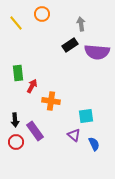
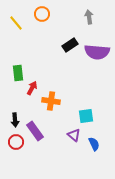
gray arrow: moved 8 px right, 7 px up
red arrow: moved 2 px down
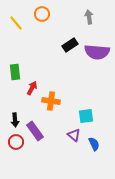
green rectangle: moved 3 px left, 1 px up
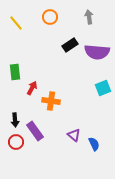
orange circle: moved 8 px right, 3 px down
cyan square: moved 17 px right, 28 px up; rotated 14 degrees counterclockwise
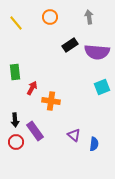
cyan square: moved 1 px left, 1 px up
blue semicircle: rotated 32 degrees clockwise
